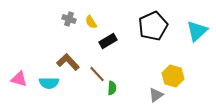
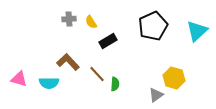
gray cross: rotated 24 degrees counterclockwise
yellow hexagon: moved 1 px right, 2 px down
green semicircle: moved 3 px right, 4 px up
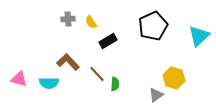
gray cross: moved 1 px left
cyan triangle: moved 2 px right, 5 px down
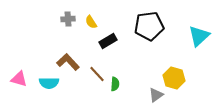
black pentagon: moved 4 px left; rotated 16 degrees clockwise
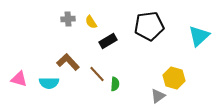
gray triangle: moved 2 px right, 1 px down
